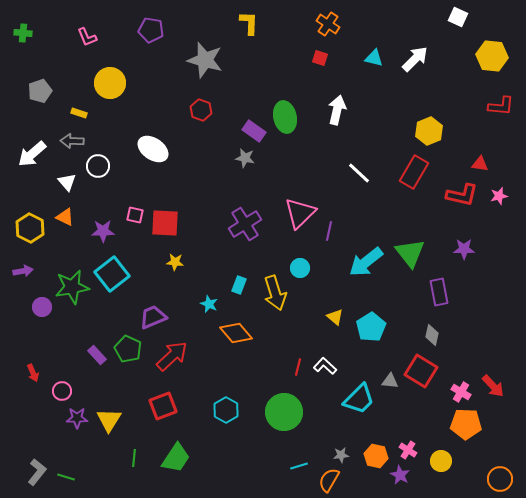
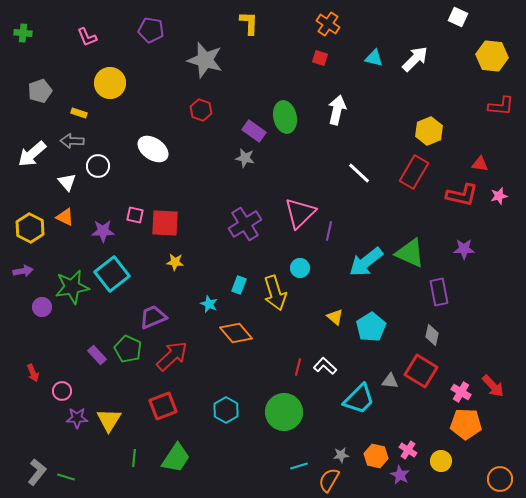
green triangle at (410, 253): rotated 28 degrees counterclockwise
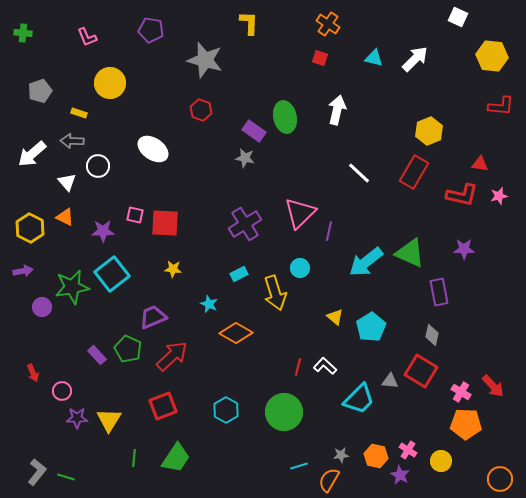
yellow star at (175, 262): moved 2 px left, 7 px down
cyan rectangle at (239, 285): moved 11 px up; rotated 42 degrees clockwise
orange diamond at (236, 333): rotated 20 degrees counterclockwise
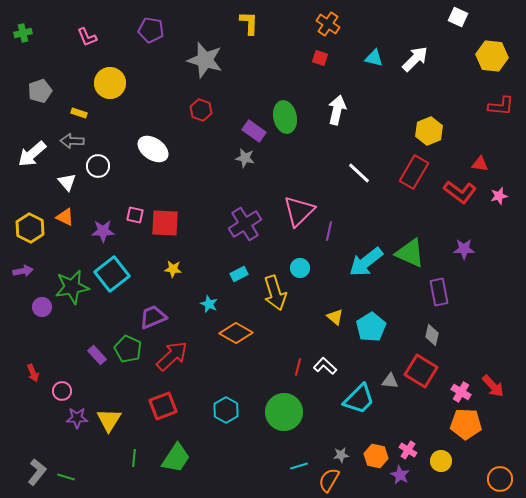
green cross at (23, 33): rotated 18 degrees counterclockwise
red L-shape at (462, 195): moved 2 px left, 3 px up; rotated 24 degrees clockwise
pink triangle at (300, 213): moved 1 px left, 2 px up
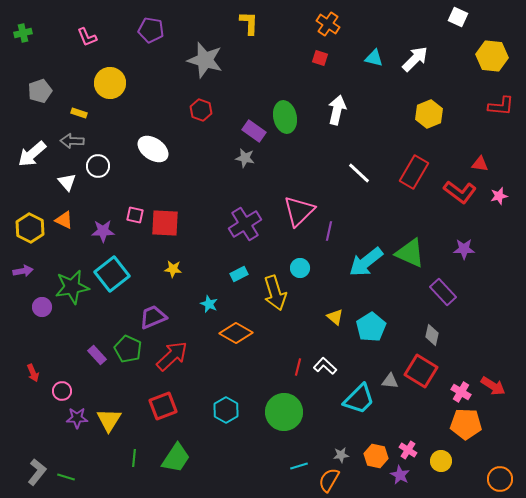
yellow hexagon at (429, 131): moved 17 px up
orange triangle at (65, 217): moved 1 px left, 3 px down
purple rectangle at (439, 292): moved 4 px right; rotated 32 degrees counterclockwise
red arrow at (493, 386): rotated 15 degrees counterclockwise
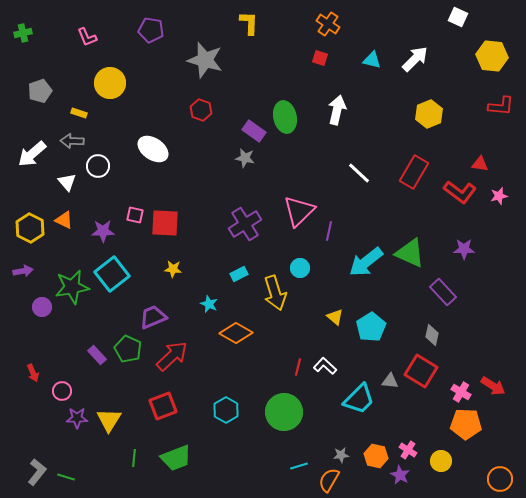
cyan triangle at (374, 58): moved 2 px left, 2 px down
green trapezoid at (176, 458): rotated 36 degrees clockwise
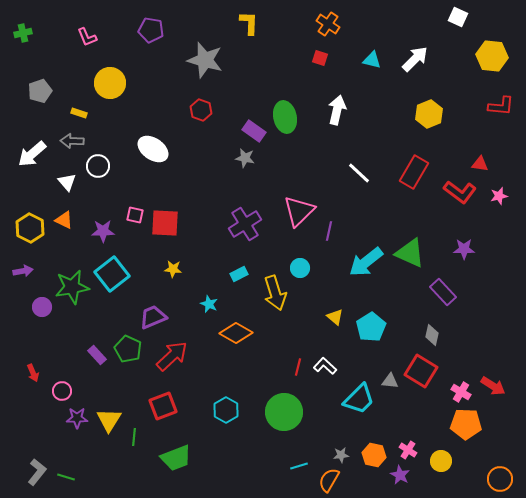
orange hexagon at (376, 456): moved 2 px left, 1 px up
green line at (134, 458): moved 21 px up
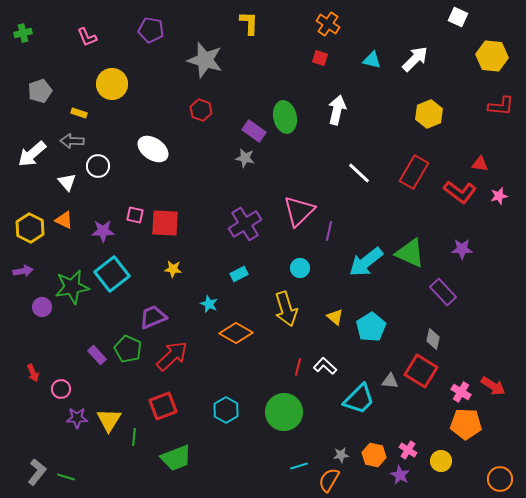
yellow circle at (110, 83): moved 2 px right, 1 px down
purple star at (464, 249): moved 2 px left
yellow arrow at (275, 293): moved 11 px right, 16 px down
gray diamond at (432, 335): moved 1 px right, 4 px down
pink circle at (62, 391): moved 1 px left, 2 px up
